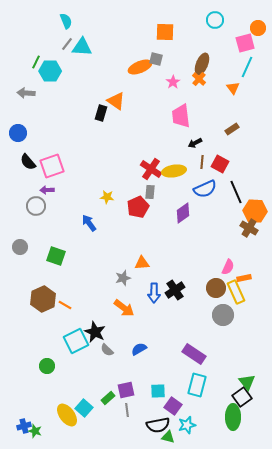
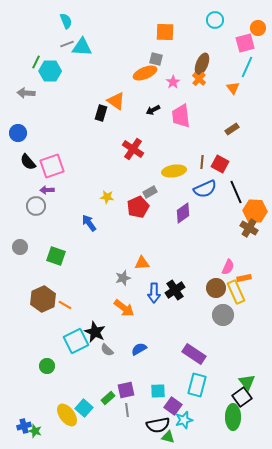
gray line at (67, 44): rotated 32 degrees clockwise
orange ellipse at (140, 67): moved 5 px right, 6 px down
black arrow at (195, 143): moved 42 px left, 33 px up
red cross at (151, 169): moved 18 px left, 20 px up
gray rectangle at (150, 192): rotated 56 degrees clockwise
cyan star at (187, 425): moved 3 px left, 5 px up
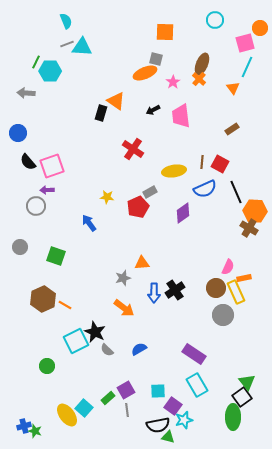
orange circle at (258, 28): moved 2 px right
cyan rectangle at (197, 385): rotated 45 degrees counterclockwise
purple square at (126, 390): rotated 18 degrees counterclockwise
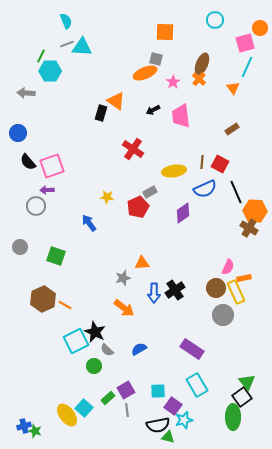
green line at (36, 62): moved 5 px right, 6 px up
purple rectangle at (194, 354): moved 2 px left, 5 px up
green circle at (47, 366): moved 47 px right
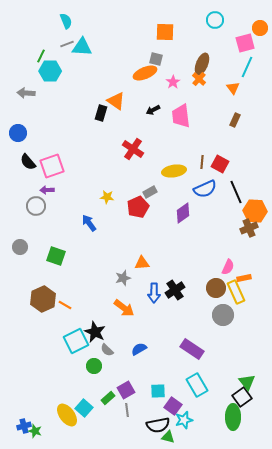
brown rectangle at (232, 129): moved 3 px right, 9 px up; rotated 32 degrees counterclockwise
brown cross at (249, 228): rotated 36 degrees clockwise
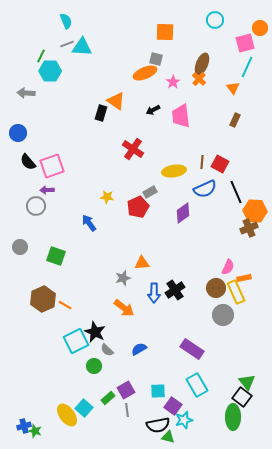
black square at (242, 397): rotated 18 degrees counterclockwise
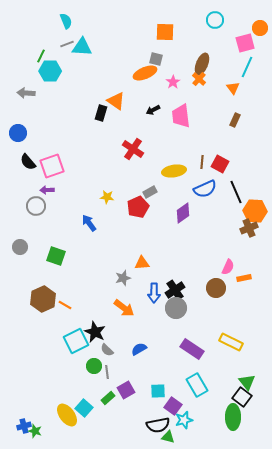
yellow rectangle at (236, 292): moved 5 px left, 50 px down; rotated 40 degrees counterclockwise
gray circle at (223, 315): moved 47 px left, 7 px up
gray line at (127, 410): moved 20 px left, 38 px up
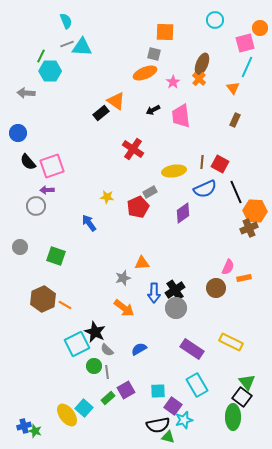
gray square at (156, 59): moved 2 px left, 5 px up
black rectangle at (101, 113): rotated 35 degrees clockwise
cyan square at (76, 341): moved 1 px right, 3 px down
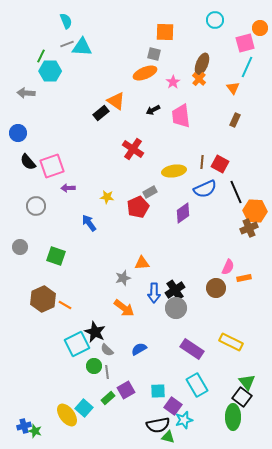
purple arrow at (47, 190): moved 21 px right, 2 px up
